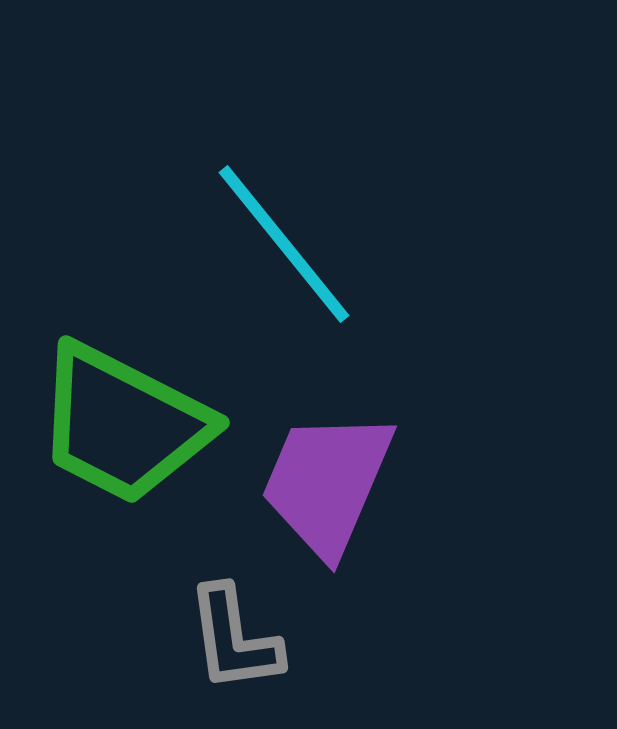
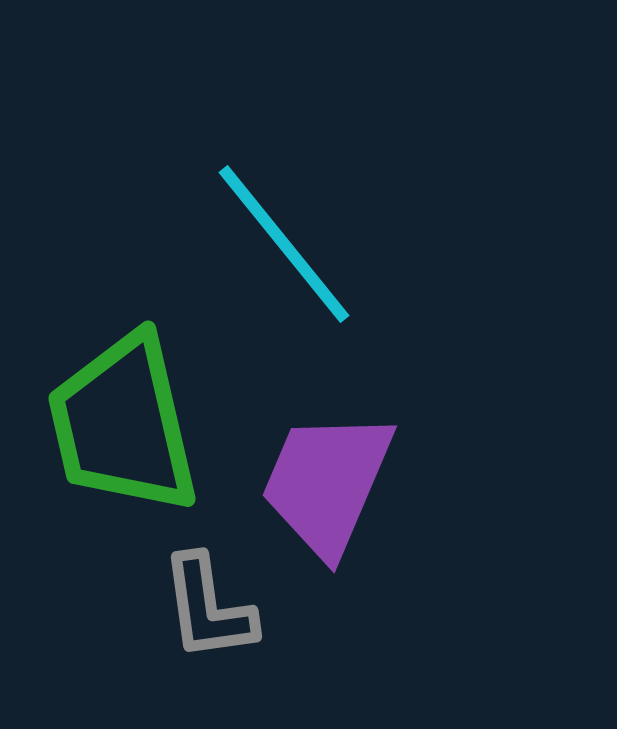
green trapezoid: rotated 50 degrees clockwise
gray L-shape: moved 26 px left, 31 px up
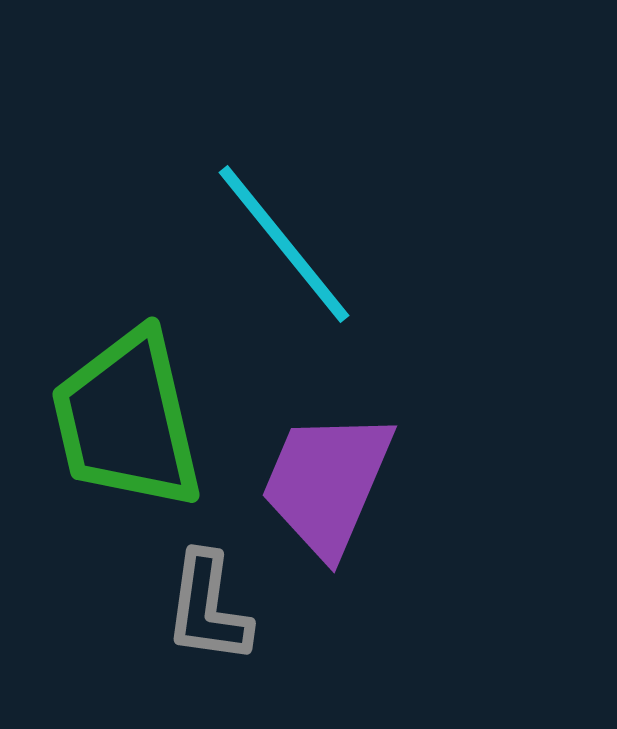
green trapezoid: moved 4 px right, 4 px up
gray L-shape: rotated 16 degrees clockwise
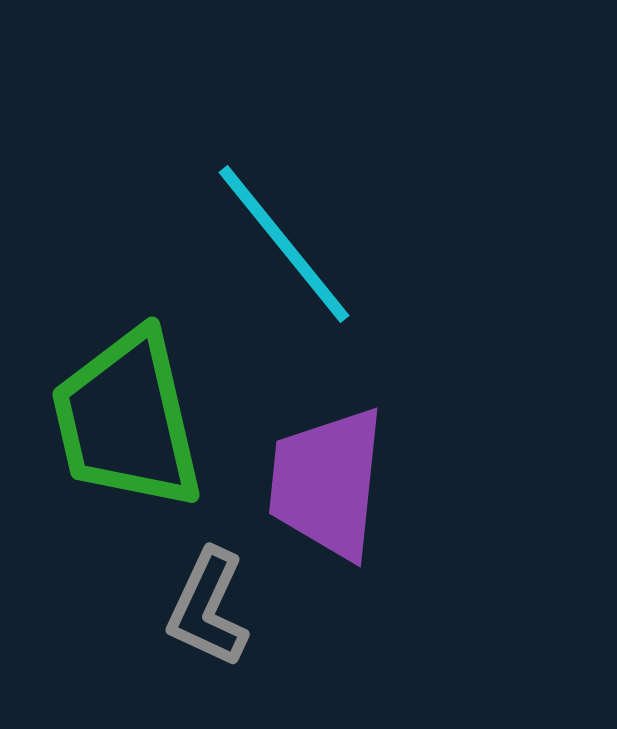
purple trapezoid: rotated 17 degrees counterclockwise
gray L-shape: rotated 17 degrees clockwise
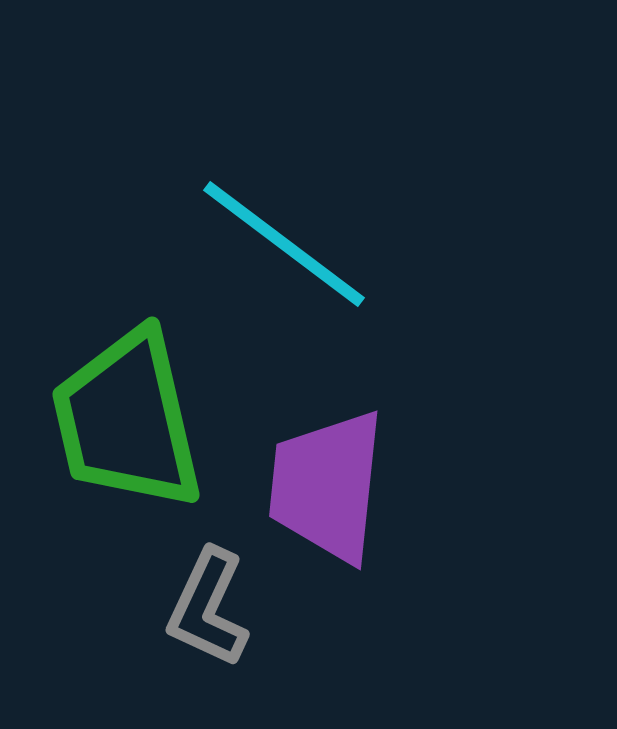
cyan line: rotated 14 degrees counterclockwise
purple trapezoid: moved 3 px down
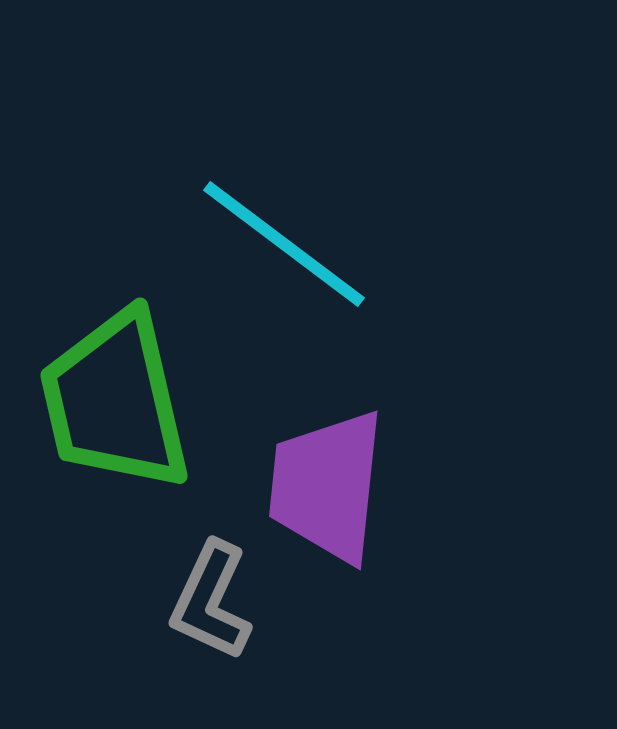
green trapezoid: moved 12 px left, 19 px up
gray L-shape: moved 3 px right, 7 px up
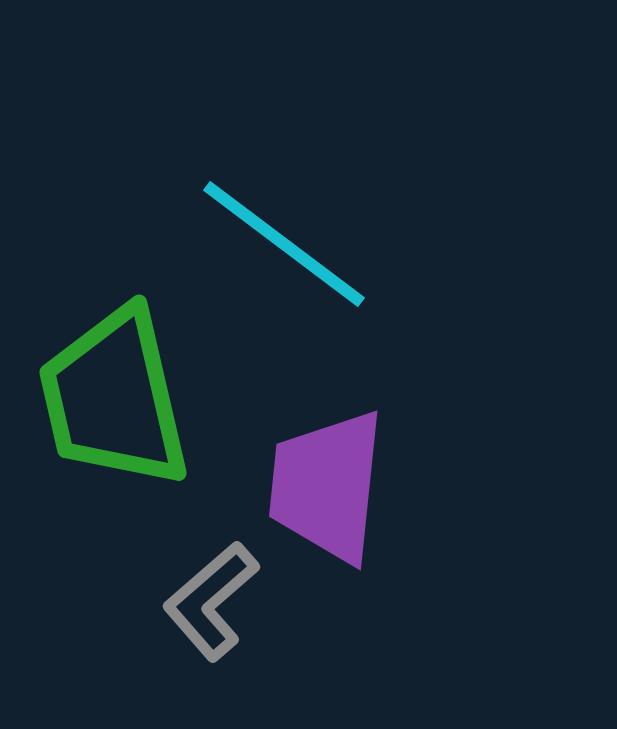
green trapezoid: moved 1 px left, 3 px up
gray L-shape: rotated 24 degrees clockwise
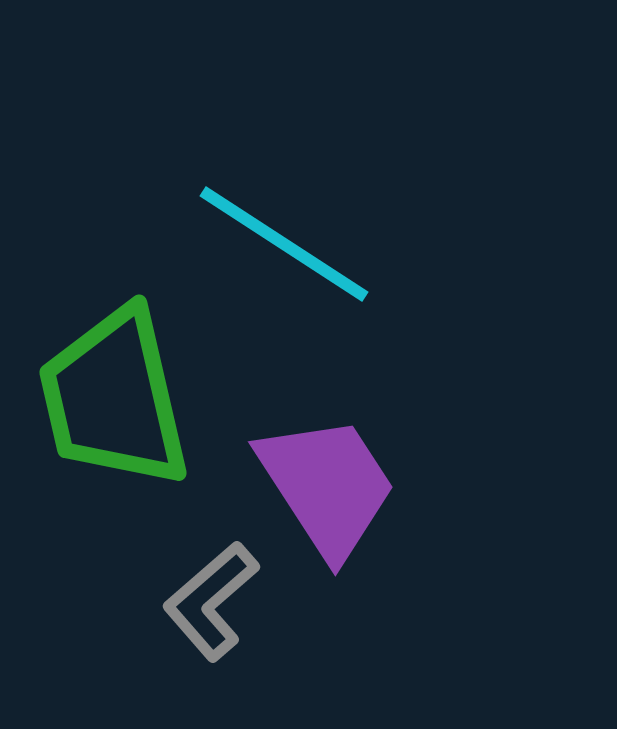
cyan line: rotated 4 degrees counterclockwise
purple trapezoid: rotated 141 degrees clockwise
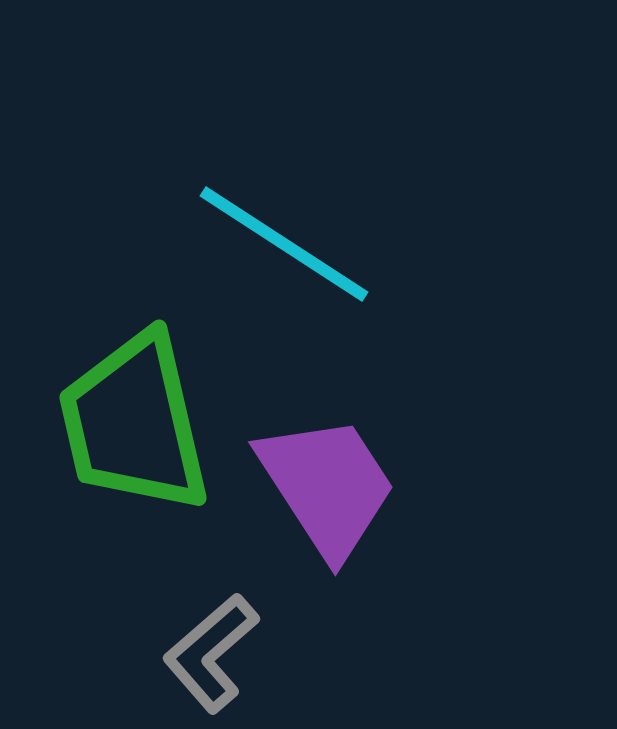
green trapezoid: moved 20 px right, 25 px down
gray L-shape: moved 52 px down
